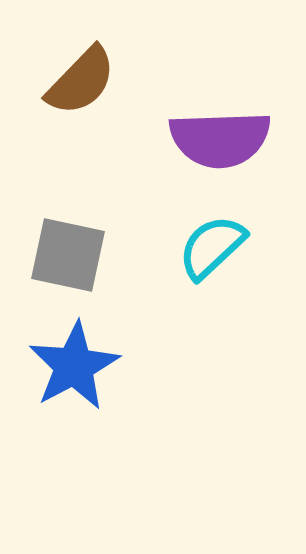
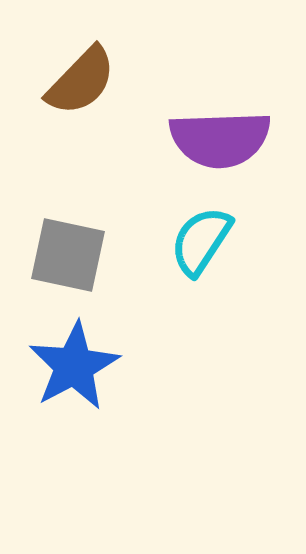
cyan semicircle: moved 11 px left, 6 px up; rotated 14 degrees counterclockwise
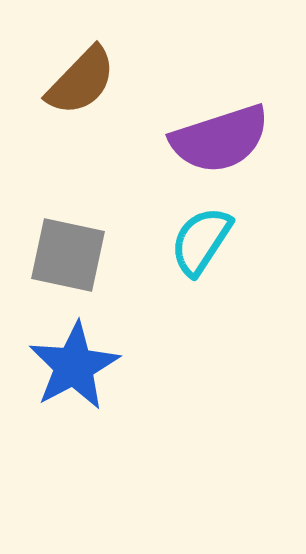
purple semicircle: rotated 16 degrees counterclockwise
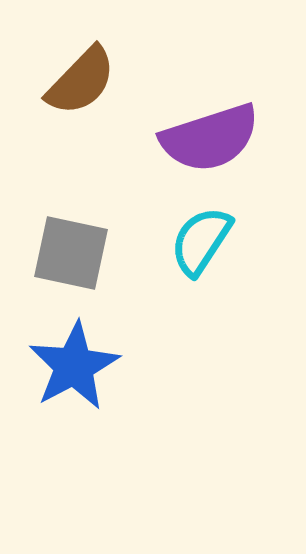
purple semicircle: moved 10 px left, 1 px up
gray square: moved 3 px right, 2 px up
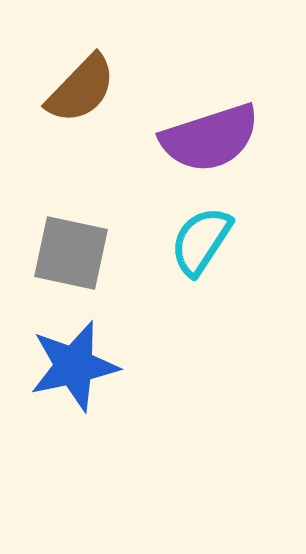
brown semicircle: moved 8 px down
blue star: rotated 16 degrees clockwise
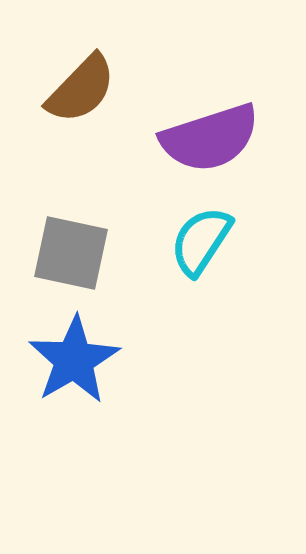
blue star: moved 6 px up; rotated 18 degrees counterclockwise
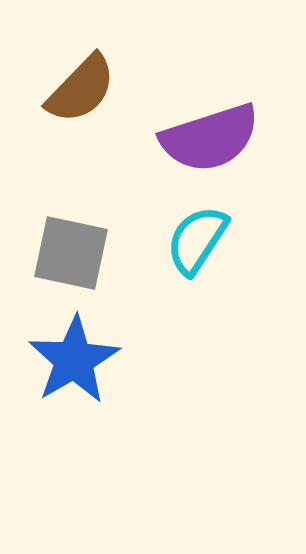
cyan semicircle: moved 4 px left, 1 px up
